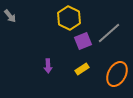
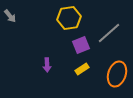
yellow hexagon: rotated 25 degrees clockwise
purple square: moved 2 px left, 4 px down
purple arrow: moved 1 px left, 1 px up
orange ellipse: rotated 10 degrees counterclockwise
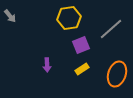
gray line: moved 2 px right, 4 px up
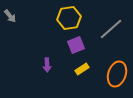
purple square: moved 5 px left
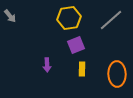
gray line: moved 9 px up
yellow rectangle: rotated 56 degrees counterclockwise
orange ellipse: rotated 20 degrees counterclockwise
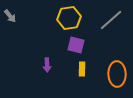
purple square: rotated 36 degrees clockwise
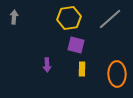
gray arrow: moved 4 px right, 1 px down; rotated 136 degrees counterclockwise
gray line: moved 1 px left, 1 px up
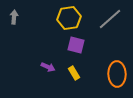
purple arrow: moved 1 px right, 2 px down; rotated 64 degrees counterclockwise
yellow rectangle: moved 8 px left, 4 px down; rotated 32 degrees counterclockwise
